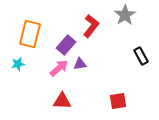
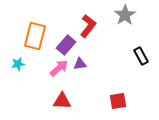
red L-shape: moved 3 px left
orange rectangle: moved 5 px right, 2 px down
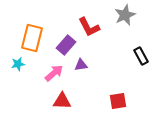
gray star: rotated 10 degrees clockwise
red L-shape: moved 1 px right, 1 px down; rotated 115 degrees clockwise
orange rectangle: moved 3 px left, 2 px down
purple triangle: moved 1 px right, 1 px down
pink arrow: moved 5 px left, 5 px down
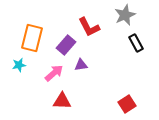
black rectangle: moved 5 px left, 13 px up
cyan star: moved 1 px right, 1 px down
red square: moved 9 px right, 3 px down; rotated 24 degrees counterclockwise
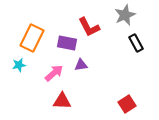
orange rectangle: rotated 12 degrees clockwise
purple rectangle: moved 1 px right, 2 px up; rotated 60 degrees clockwise
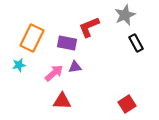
red L-shape: rotated 95 degrees clockwise
purple triangle: moved 6 px left, 2 px down
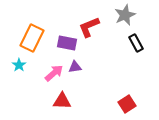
cyan star: rotated 24 degrees counterclockwise
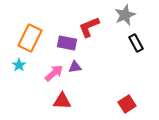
orange rectangle: moved 2 px left
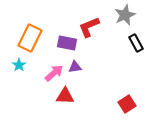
red triangle: moved 3 px right, 5 px up
